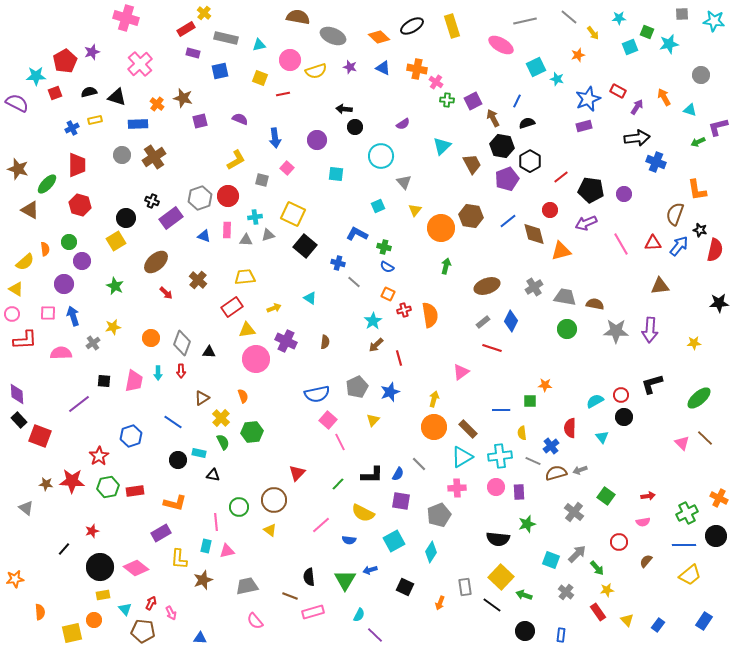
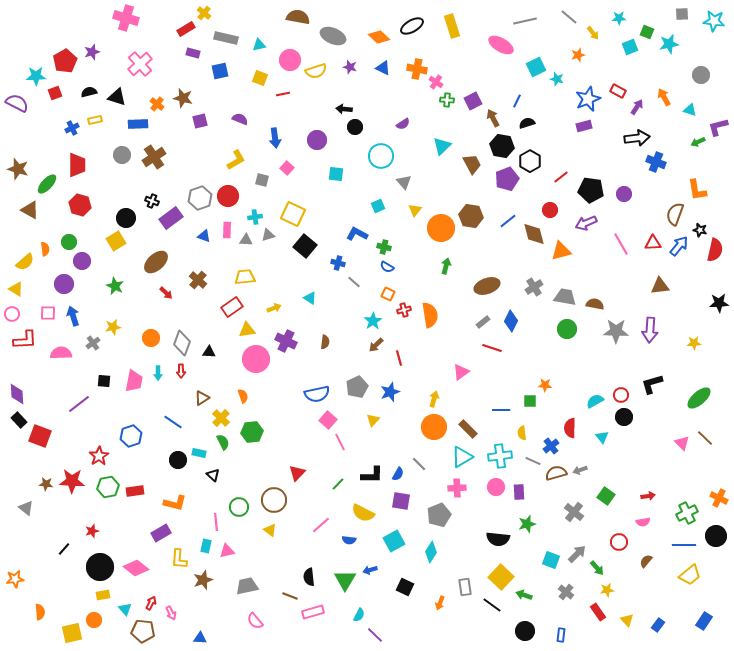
black triangle at (213, 475): rotated 32 degrees clockwise
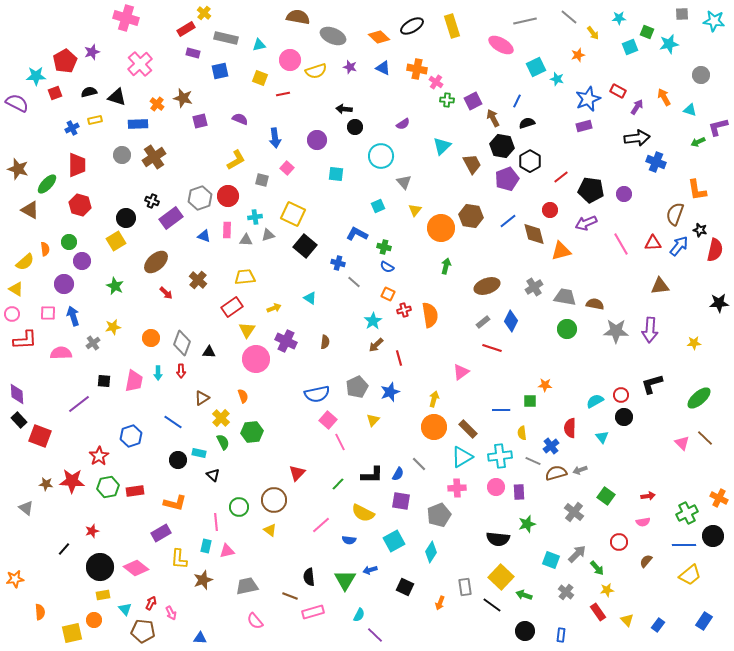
yellow triangle at (247, 330): rotated 48 degrees counterclockwise
black circle at (716, 536): moved 3 px left
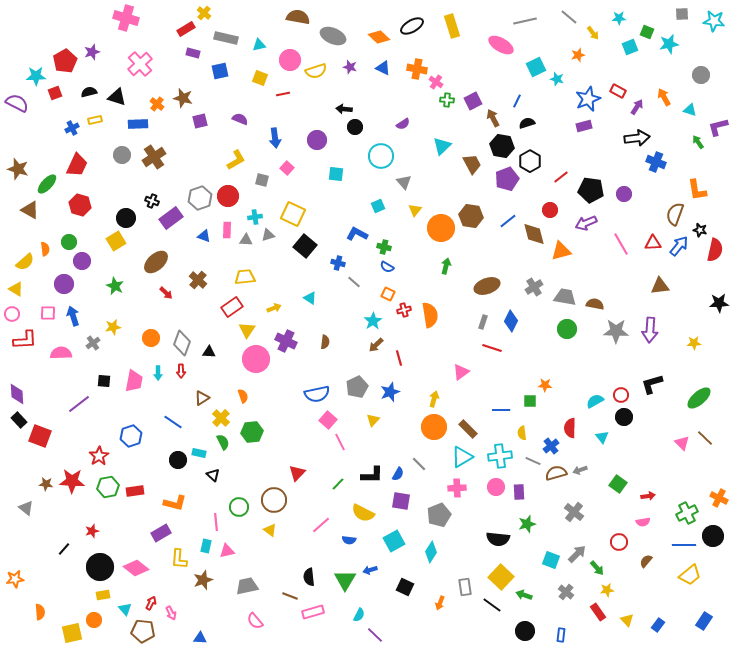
green arrow at (698, 142): rotated 80 degrees clockwise
red trapezoid at (77, 165): rotated 25 degrees clockwise
gray rectangle at (483, 322): rotated 32 degrees counterclockwise
green square at (606, 496): moved 12 px right, 12 px up
